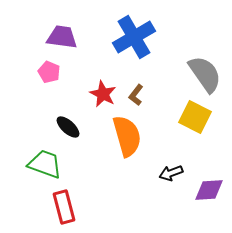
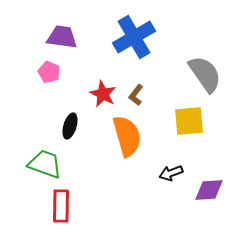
yellow square: moved 6 px left, 4 px down; rotated 32 degrees counterclockwise
black ellipse: moved 2 px right, 1 px up; rotated 65 degrees clockwise
red rectangle: moved 3 px left, 1 px up; rotated 16 degrees clockwise
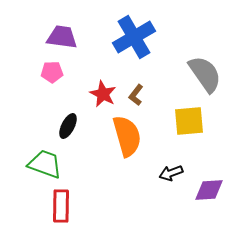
pink pentagon: moved 3 px right; rotated 25 degrees counterclockwise
black ellipse: moved 2 px left; rotated 10 degrees clockwise
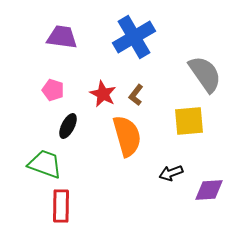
pink pentagon: moved 1 px right, 18 px down; rotated 20 degrees clockwise
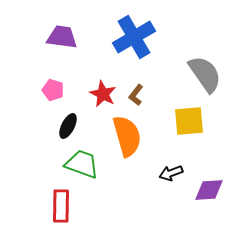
green trapezoid: moved 37 px right
